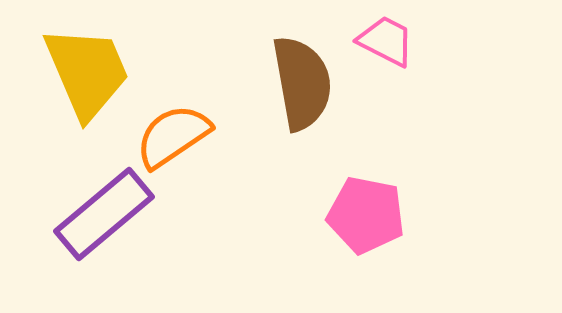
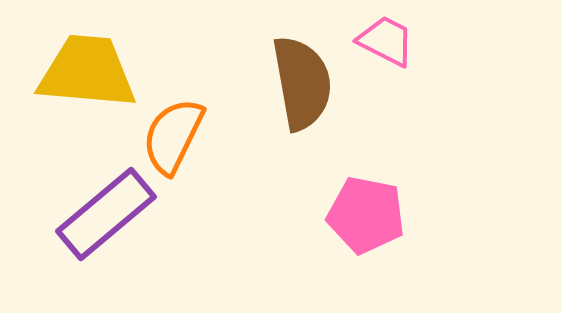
yellow trapezoid: rotated 62 degrees counterclockwise
orange semicircle: rotated 30 degrees counterclockwise
purple rectangle: moved 2 px right
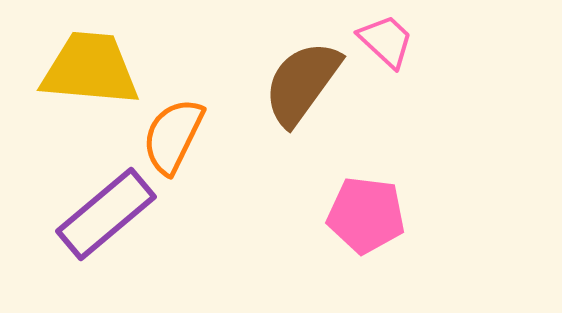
pink trapezoid: rotated 16 degrees clockwise
yellow trapezoid: moved 3 px right, 3 px up
brown semicircle: rotated 134 degrees counterclockwise
pink pentagon: rotated 4 degrees counterclockwise
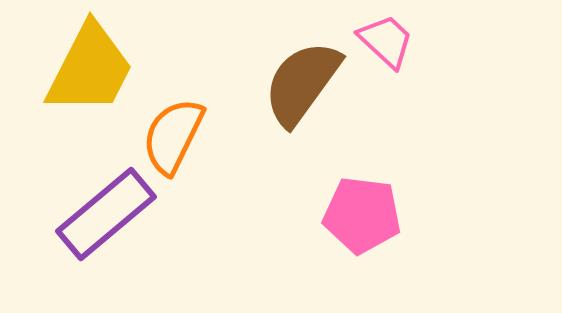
yellow trapezoid: rotated 112 degrees clockwise
pink pentagon: moved 4 px left
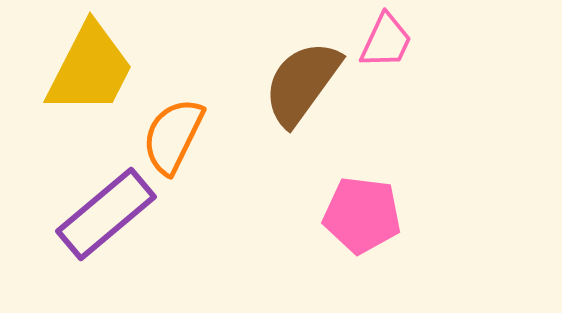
pink trapezoid: rotated 72 degrees clockwise
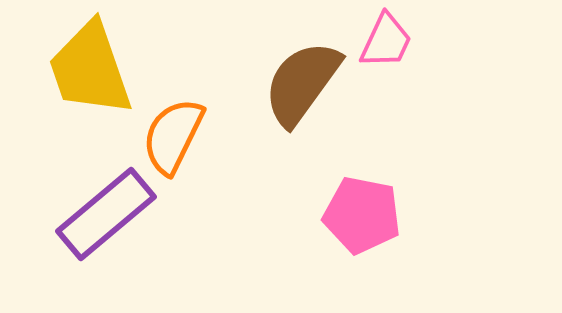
yellow trapezoid: rotated 134 degrees clockwise
pink pentagon: rotated 4 degrees clockwise
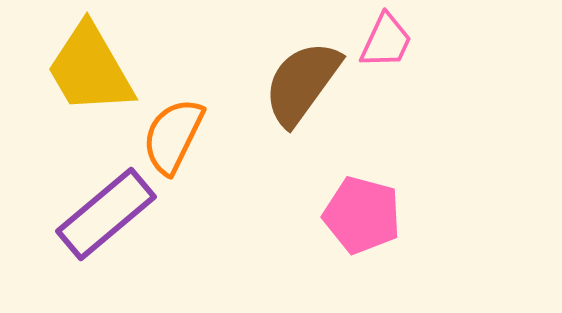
yellow trapezoid: rotated 11 degrees counterclockwise
pink pentagon: rotated 4 degrees clockwise
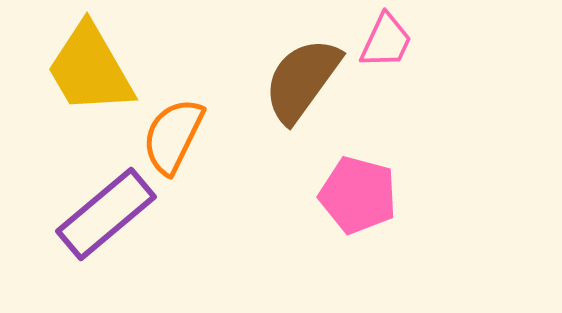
brown semicircle: moved 3 px up
pink pentagon: moved 4 px left, 20 px up
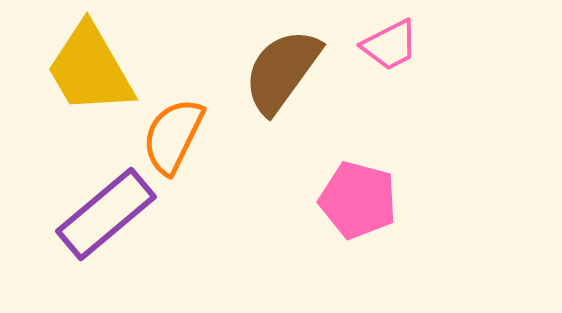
pink trapezoid: moved 4 px right, 4 px down; rotated 38 degrees clockwise
brown semicircle: moved 20 px left, 9 px up
pink pentagon: moved 5 px down
